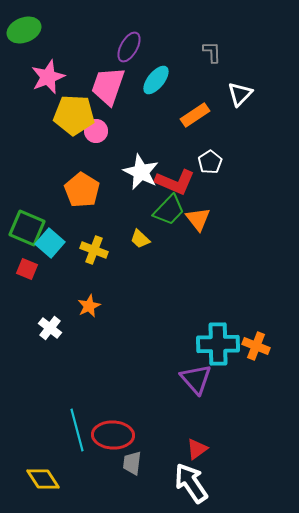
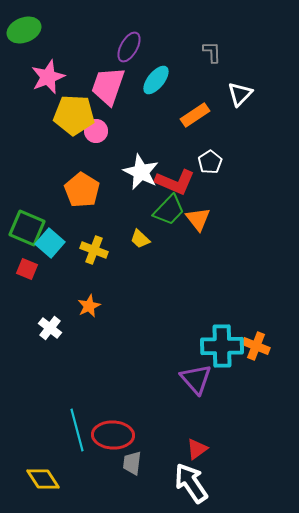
cyan cross: moved 4 px right, 2 px down
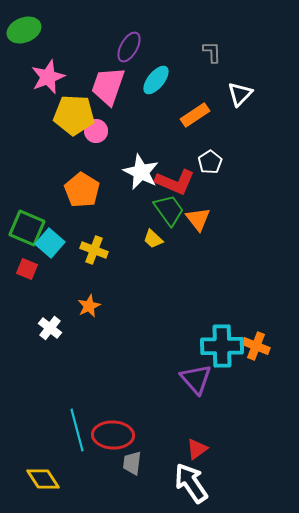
green trapezoid: rotated 80 degrees counterclockwise
yellow trapezoid: moved 13 px right
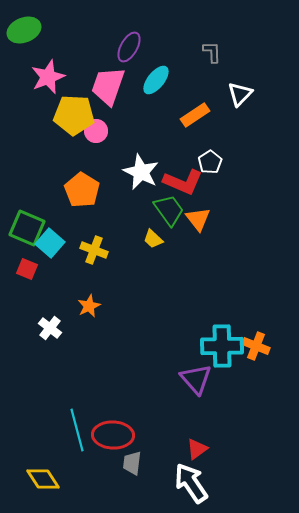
red L-shape: moved 8 px right
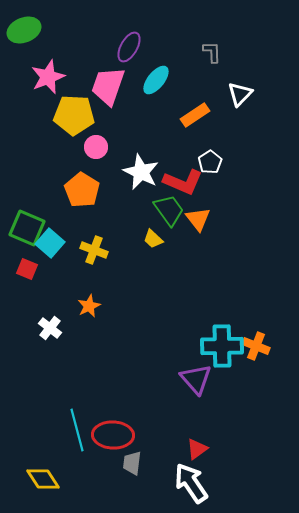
pink circle: moved 16 px down
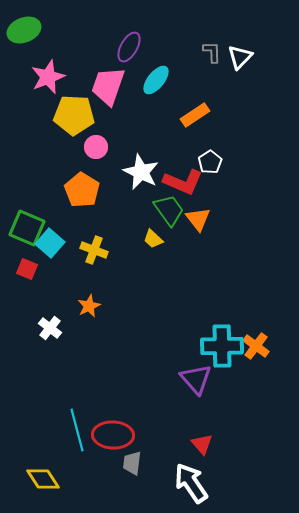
white triangle: moved 37 px up
orange cross: rotated 16 degrees clockwise
red triangle: moved 5 px right, 5 px up; rotated 35 degrees counterclockwise
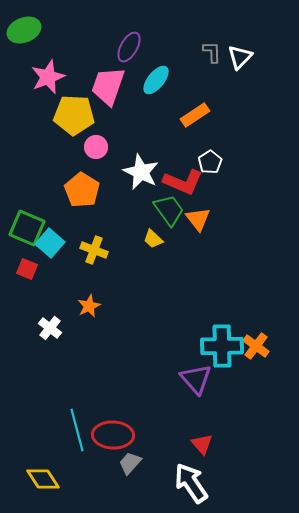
gray trapezoid: moved 2 px left; rotated 35 degrees clockwise
